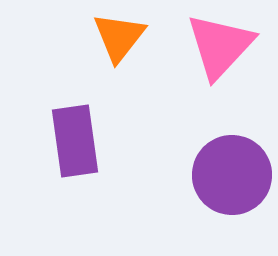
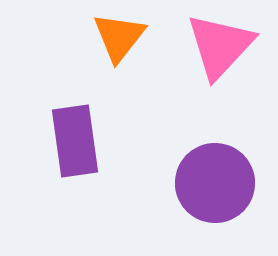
purple circle: moved 17 px left, 8 px down
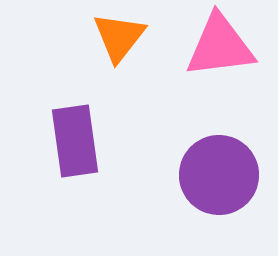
pink triangle: rotated 40 degrees clockwise
purple circle: moved 4 px right, 8 px up
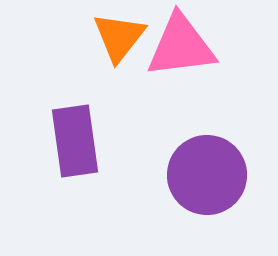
pink triangle: moved 39 px left
purple circle: moved 12 px left
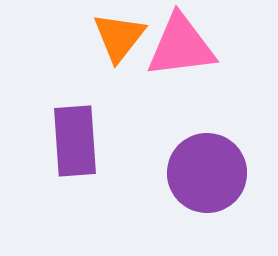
purple rectangle: rotated 4 degrees clockwise
purple circle: moved 2 px up
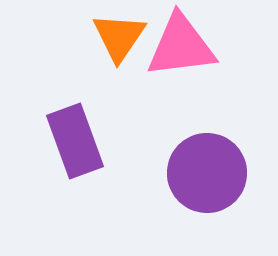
orange triangle: rotated 4 degrees counterclockwise
purple rectangle: rotated 16 degrees counterclockwise
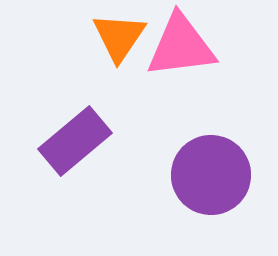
purple rectangle: rotated 70 degrees clockwise
purple circle: moved 4 px right, 2 px down
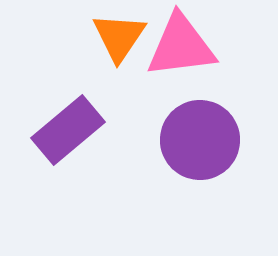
purple rectangle: moved 7 px left, 11 px up
purple circle: moved 11 px left, 35 px up
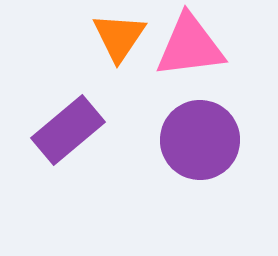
pink triangle: moved 9 px right
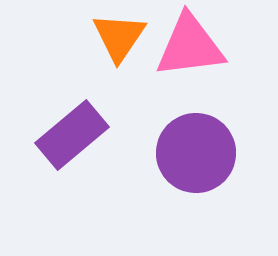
purple rectangle: moved 4 px right, 5 px down
purple circle: moved 4 px left, 13 px down
